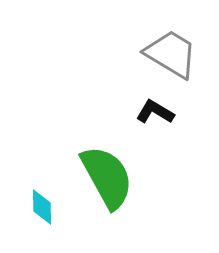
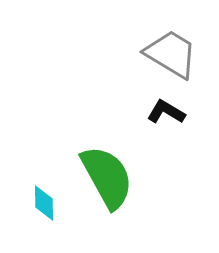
black L-shape: moved 11 px right
cyan diamond: moved 2 px right, 4 px up
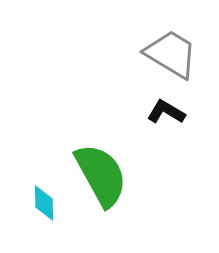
green semicircle: moved 6 px left, 2 px up
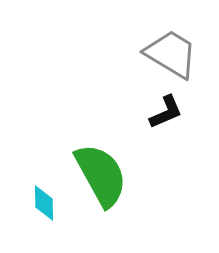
black L-shape: rotated 126 degrees clockwise
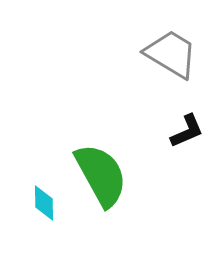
black L-shape: moved 21 px right, 19 px down
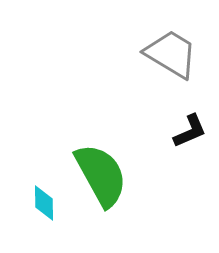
black L-shape: moved 3 px right
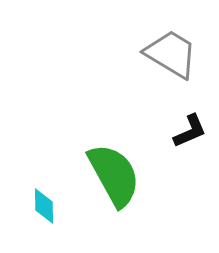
green semicircle: moved 13 px right
cyan diamond: moved 3 px down
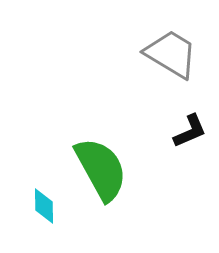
green semicircle: moved 13 px left, 6 px up
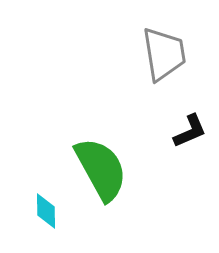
gray trapezoid: moved 7 px left; rotated 50 degrees clockwise
cyan diamond: moved 2 px right, 5 px down
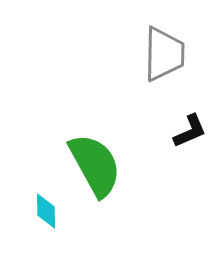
gray trapezoid: rotated 10 degrees clockwise
green semicircle: moved 6 px left, 4 px up
